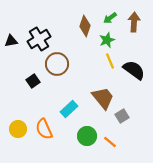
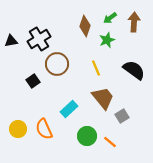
yellow line: moved 14 px left, 7 px down
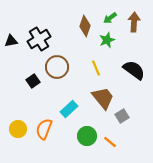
brown circle: moved 3 px down
orange semicircle: rotated 45 degrees clockwise
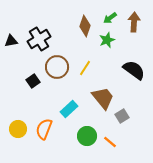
yellow line: moved 11 px left; rotated 56 degrees clockwise
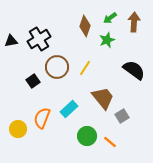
orange semicircle: moved 2 px left, 11 px up
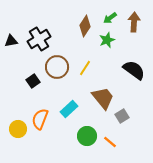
brown diamond: rotated 15 degrees clockwise
orange semicircle: moved 2 px left, 1 px down
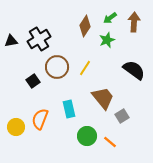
cyan rectangle: rotated 60 degrees counterclockwise
yellow circle: moved 2 px left, 2 px up
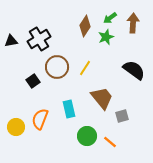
brown arrow: moved 1 px left, 1 px down
green star: moved 1 px left, 3 px up
brown trapezoid: moved 1 px left
gray square: rotated 16 degrees clockwise
